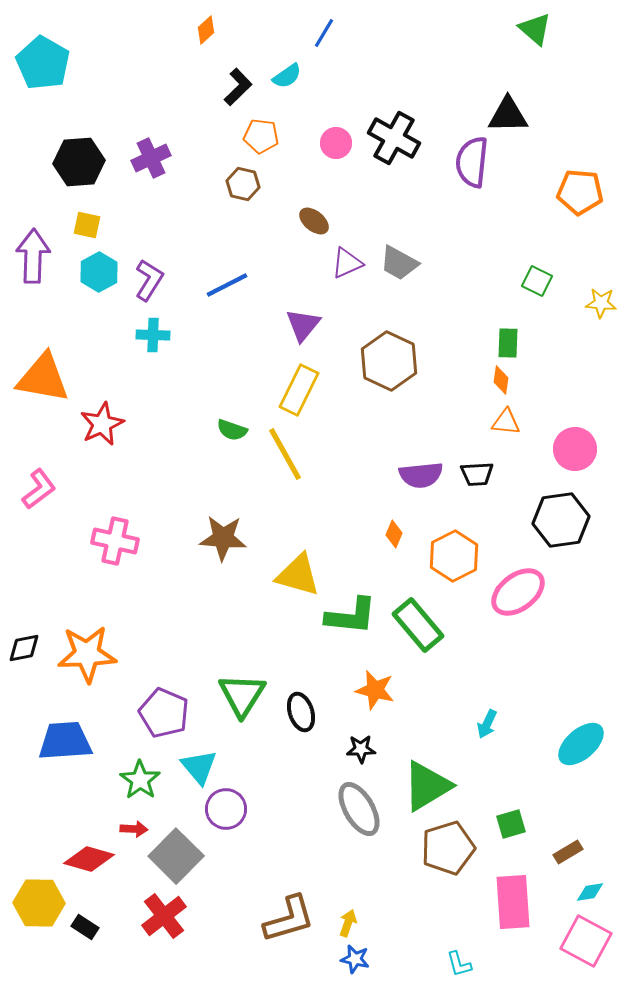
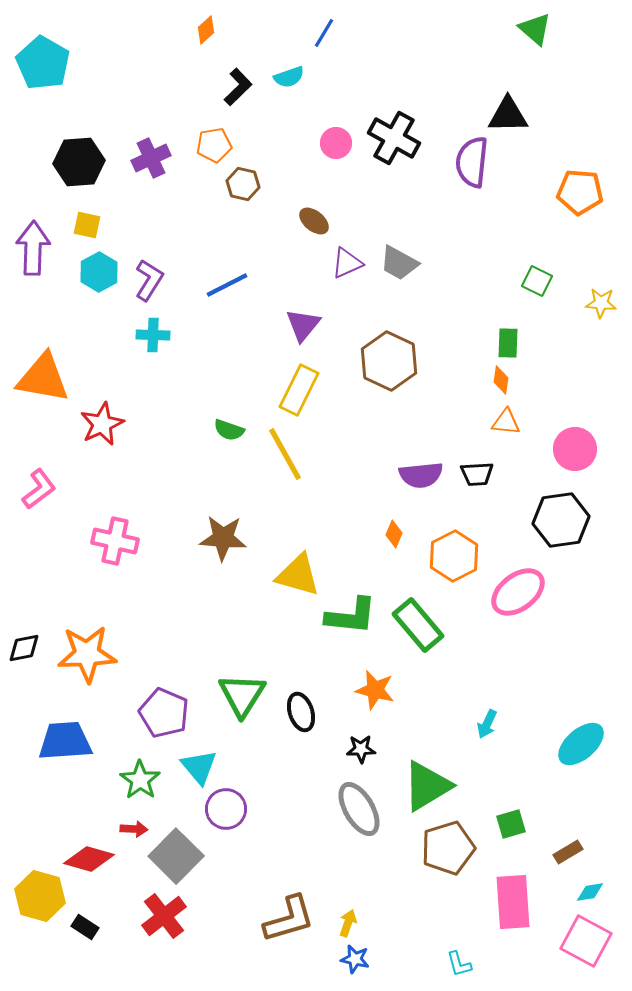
cyan semicircle at (287, 76): moved 2 px right, 1 px down; rotated 16 degrees clockwise
orange pentagon at (261, 136): moved 47 px left, 9 px down; rotated 16 degrees counterclockwise
purple arrow at (33, 256): moved 8 px up
green semicircle at (232, 430): moved 3 px left
yellow hexagon at (39, 903): moved 1 px right, 7 px up; rotated 15 degrees clockwise
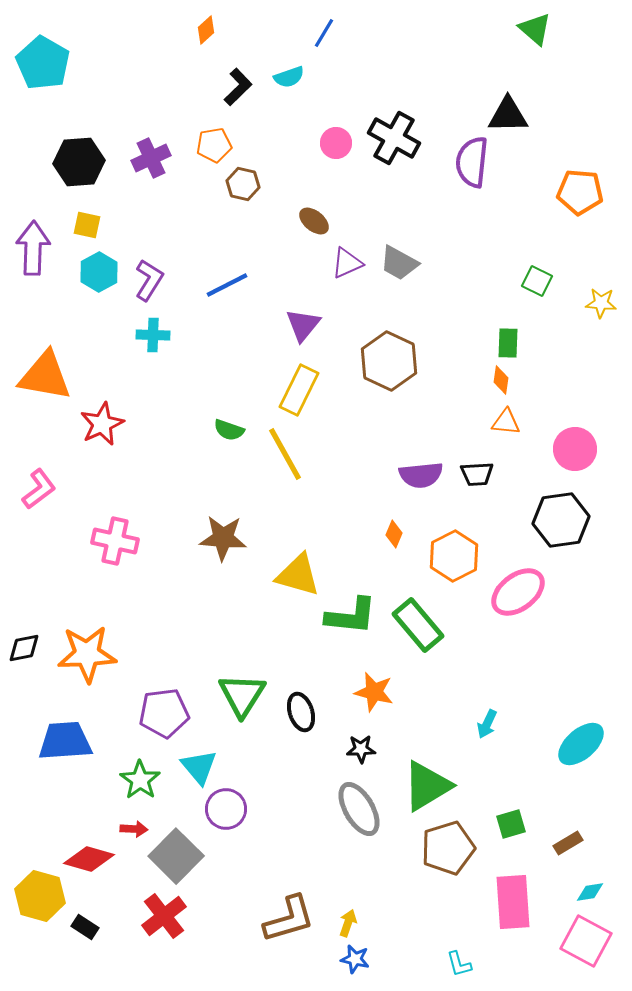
orange triangle at (43, 378): moved 2 px right, 2 px up
orange star at (375, 690): moved 1 px left, 2 px down
purple pentagon at (164, 713): rotated 30 degrees counterclockwise
brown rectangle at (568, 852): moved 9 px up
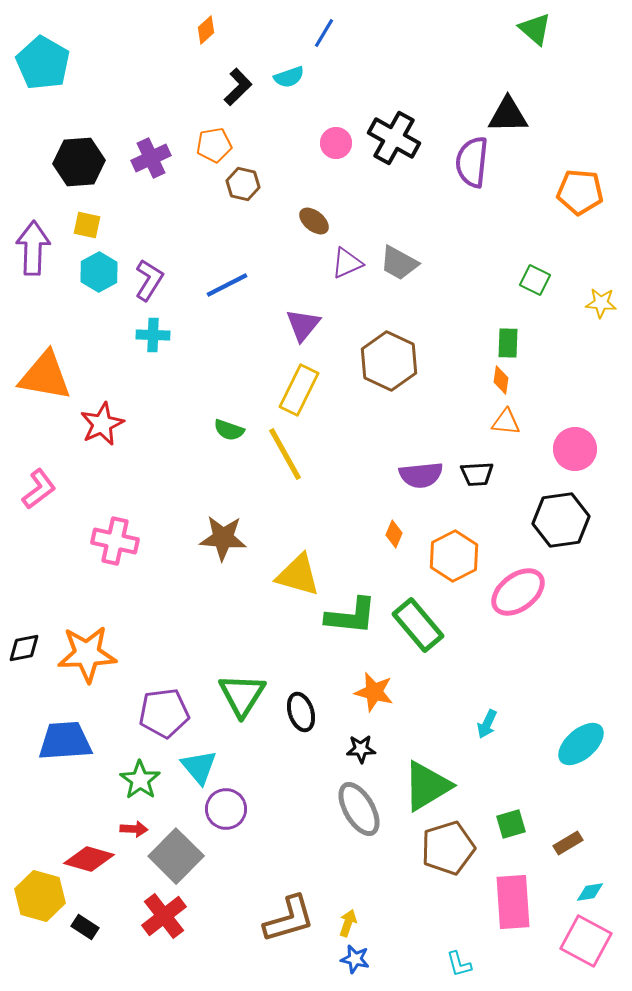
green square at (537, 281): moved 2 px left, 1 px up
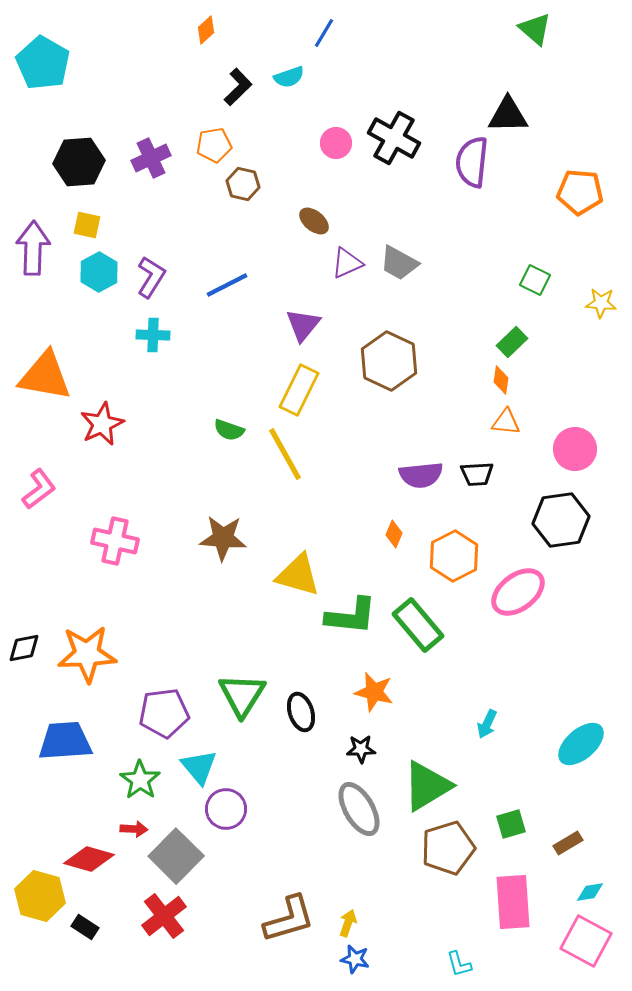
purple L-shape at (149, 280): moved 2 px right, 3 px up
green rectangle at (508, 343): moved 4 px right, 1 px up; rotated 44 degrees clockwise
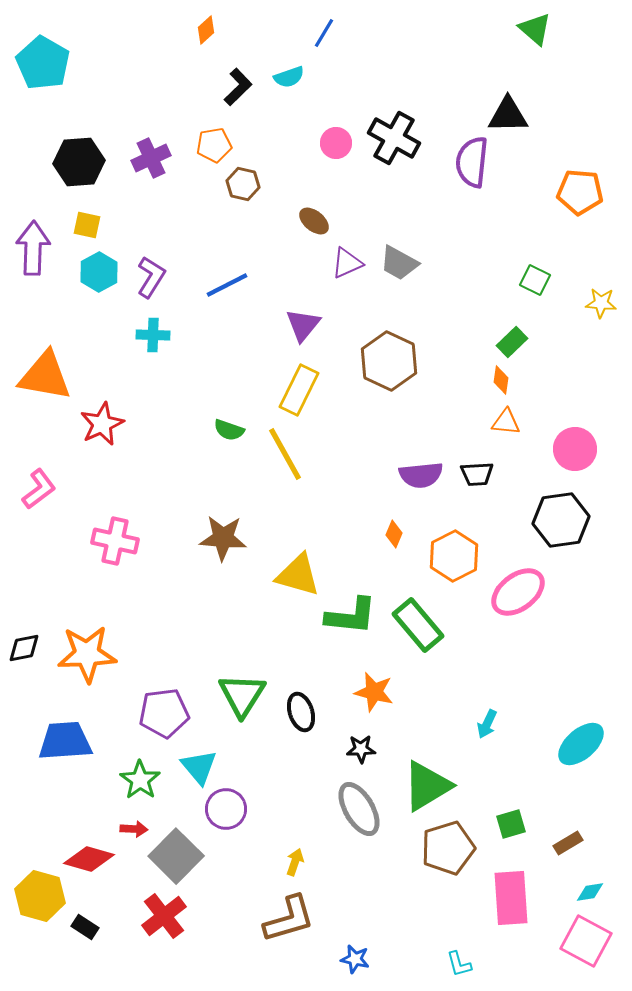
pink rectangle at (513, 902): moved 2 px left, 4 px up
yellow arrow at (348, 923): moved 53 px left, 61 px up
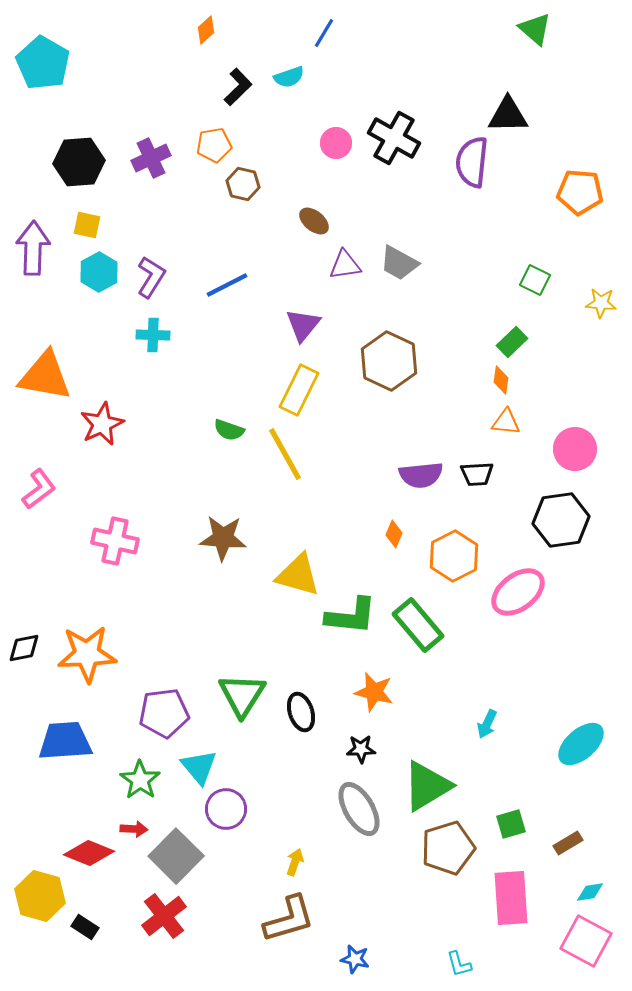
purple triangle at (347, 263): moved 2 px left, 2 px down; rotated 16 degrees clockwise
red diamond at (89, 859): moved 6 px up; rotated 6 degrees clockwise
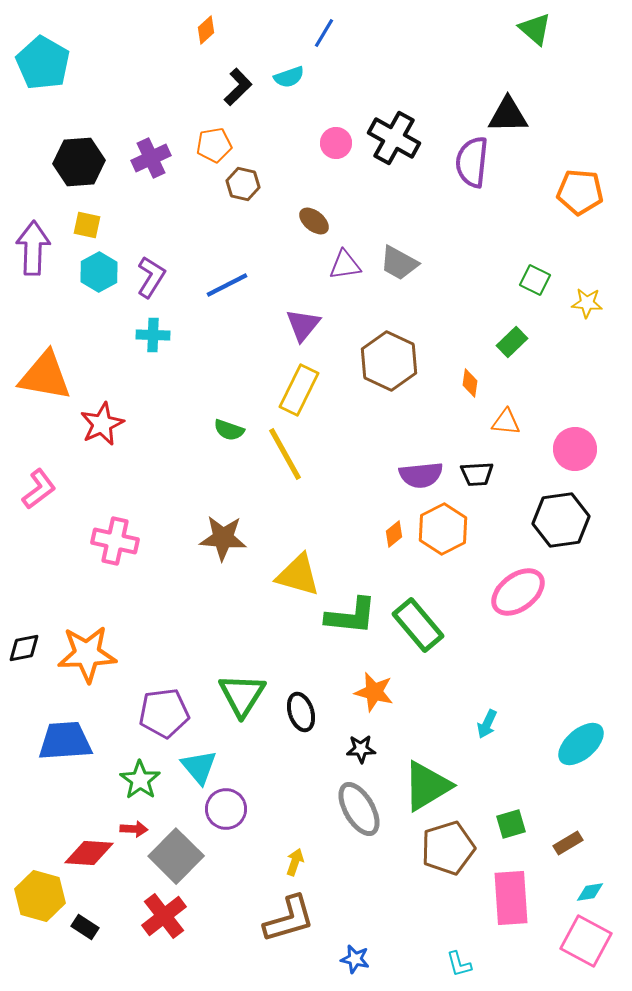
yellow star at (601, 303): moved 14 px left
orange diamond at (501, 380): moved 31 px left, 3 px down
orange diamond at (394, 534): rotated 28 degrees clockwise
orange hexagon at (454, 556): moved 11 px left, 27 px up
red diamond at (89, 853): rotated 18 degrees counterclockwise
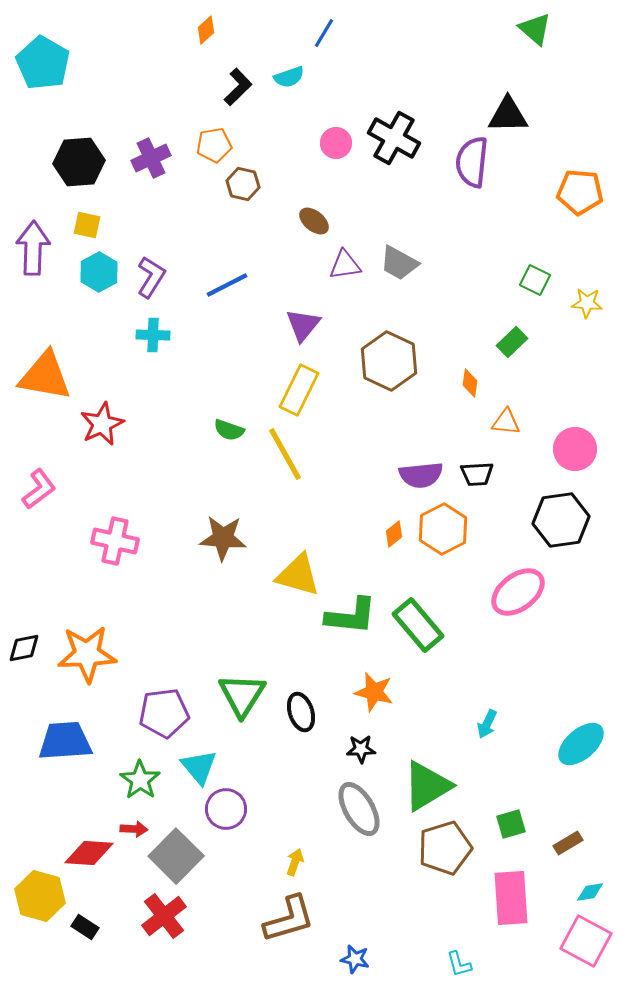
brown pentagon at (448, 848): moved 3 px left
